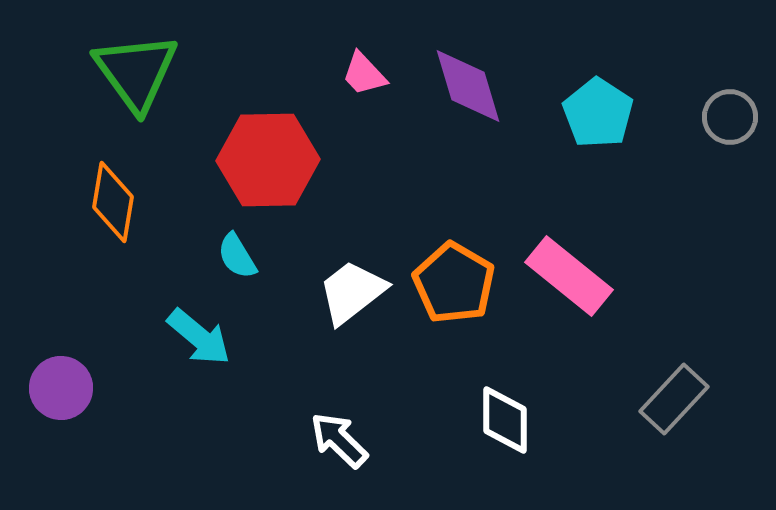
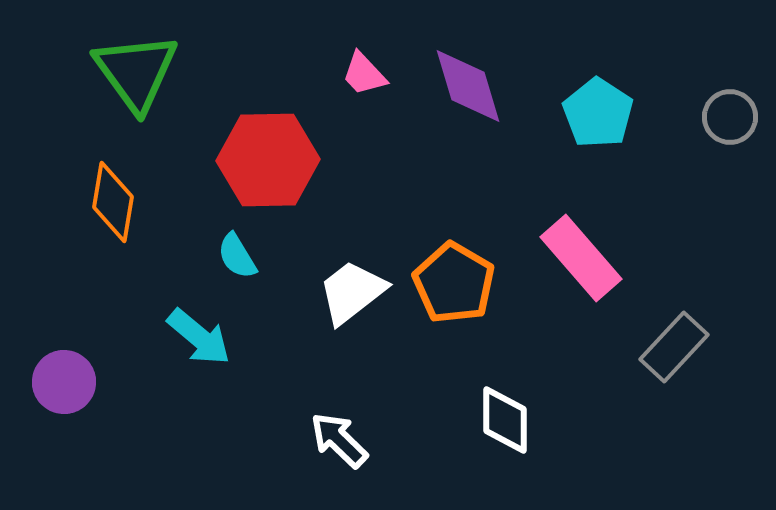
pink rectangle: moved 12 px right, 18 px up; rotated 10 degrees clockwise
purple circle: moved 3 px right, 6 px up
gray rectangle: moved 52 px up
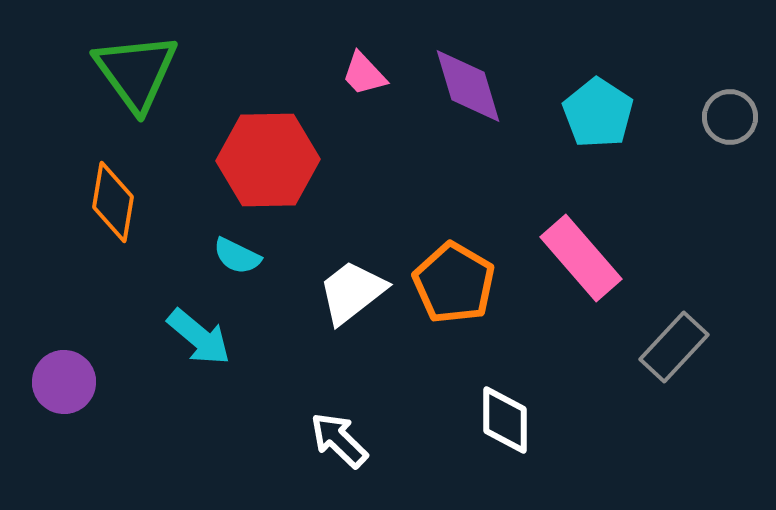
cyan semicircle: rotated 33 degrees counterclockwise
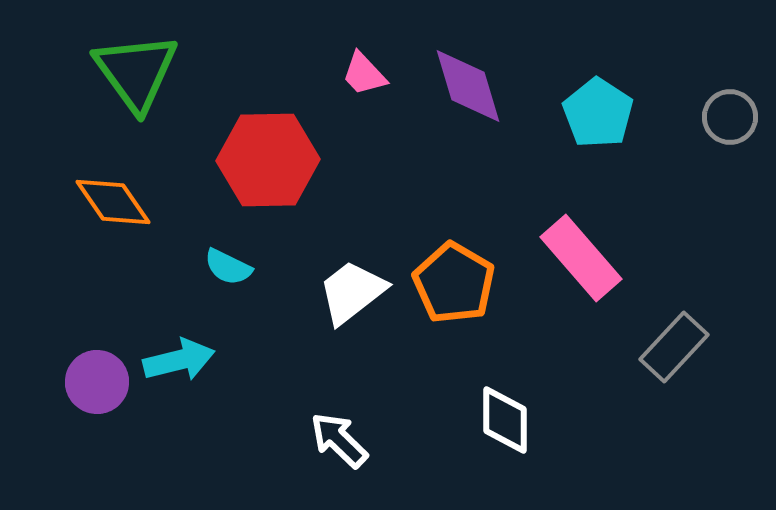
orange diamond: rotated 44 degrees counterclockwise
cyan semicircle: moved 9 px left, 11 px down
cyan arrow: moved 20 px left, 23 px down; rotated 54 degrees counterclockwise
purple circle: moved 33 px right
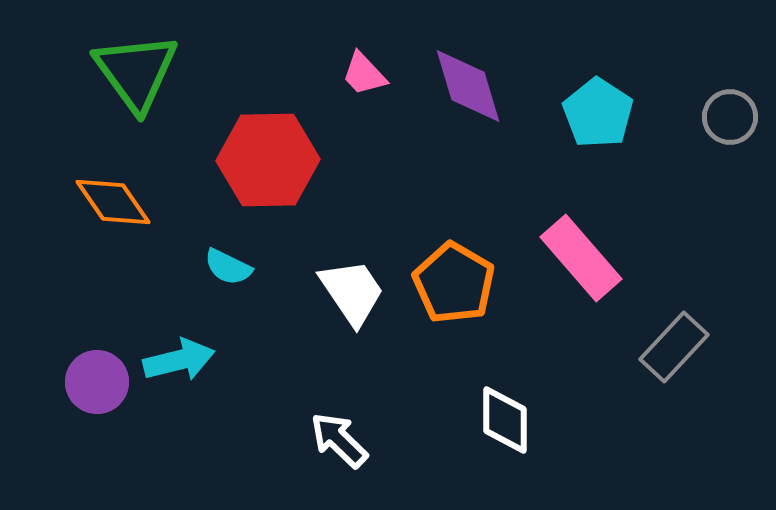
white trapezoid: rotated 94 degrees clockwise
